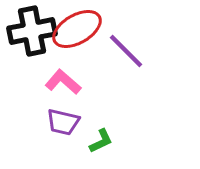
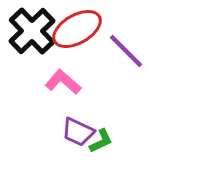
black cross: rotated 33 degrees counterclockwise
purple trapezoid: moved 15 px right, 10 px down; rotated 12 degrees clockwise
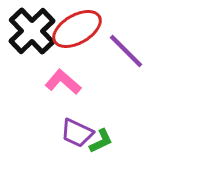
purple trapezoid: moved 1 px left, 1 px down
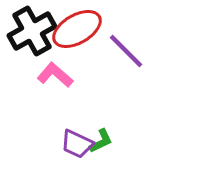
black cross: rotated 15 degrees clockwise
pink L-shape: moved 8 px left, 7 px up
purple trapezoid: moved 11 px down
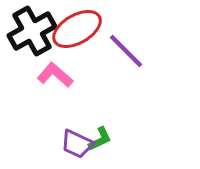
green L-shape: moved 1 px left, 2 px up
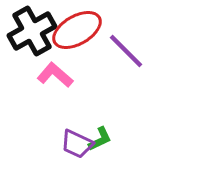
red ellipse: moved 1 px down
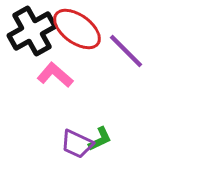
red ellipse: moved 1 px up; rotated 66 degrees clockwise
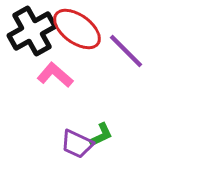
green L-shape: moved 1 px right, 4 px up
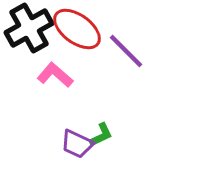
black cross: moved 3 px left, 3 px up
